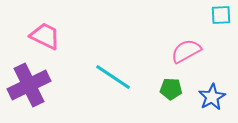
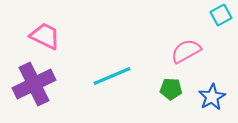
cyan square: rotated 25 degrees counterclockwise
cyan line: moved 1 px left, 1 px up; rotated 57 degrees counterclockwise
purple cross: moved 5 px right, 1 px up
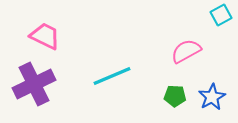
green pentagon: moved 4 px right, 7 px down
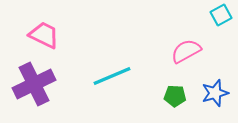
pink trapezoid: moved 1 px left, 1 px up
blue star: moved 3 px right, 4 px up; rotated 12 degrees clockwise
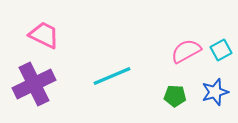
cyan square: moved 35 px down
blue star: moved 1 px up
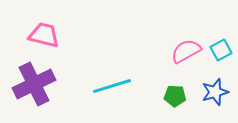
pink trapezoid: rotated 12 degrees counterclockwise
cyan line: moved 10 px down; rotated 6 degrees clockwise
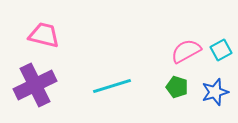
purple cross: moved 1 px right, 1 px down
green pentagon: moved 2 px right, 9 px up; rotated 15 degrees clockwise
